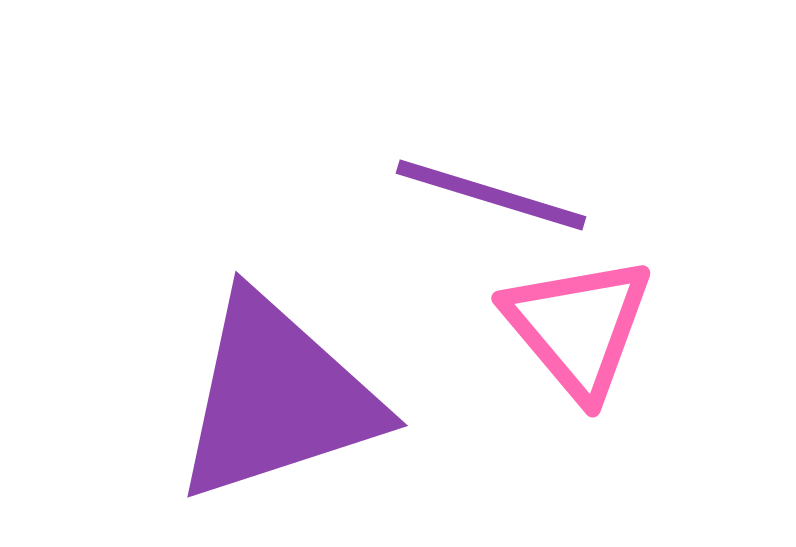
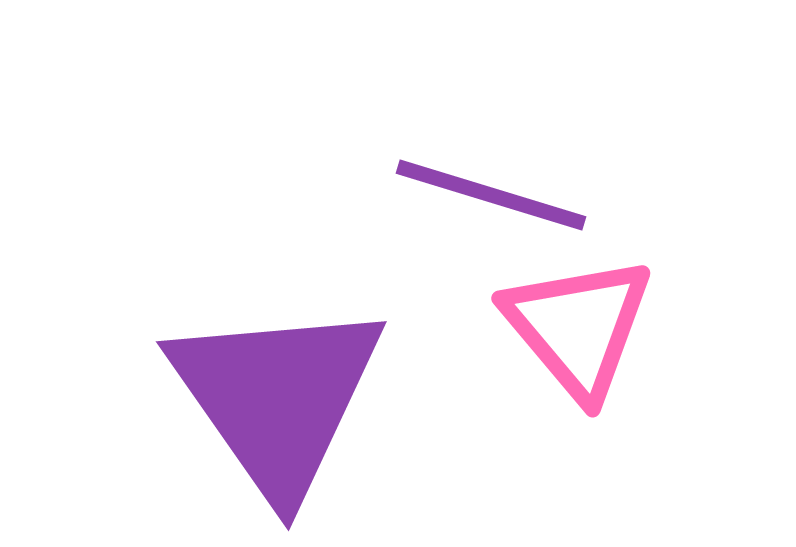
purple triangle: rotated 47 degrees counterclockwise
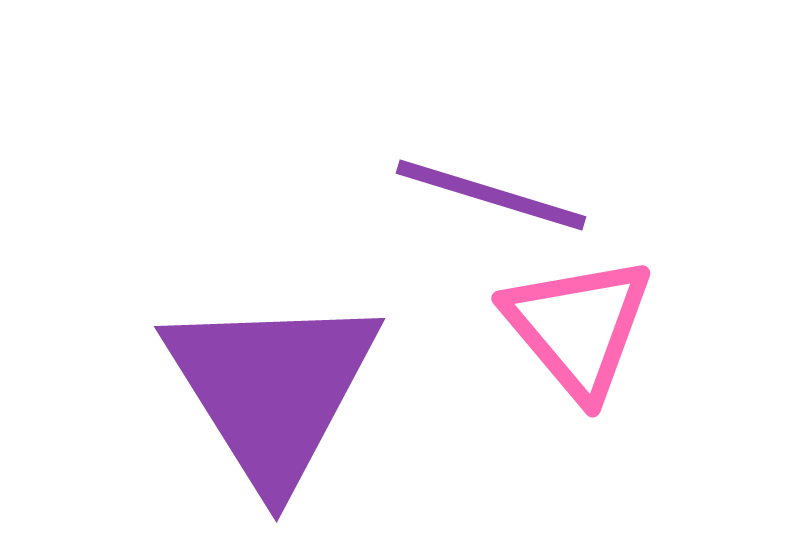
purple triangle: moved 5 px left, 9 px up; rotated 3 degrees clockwise
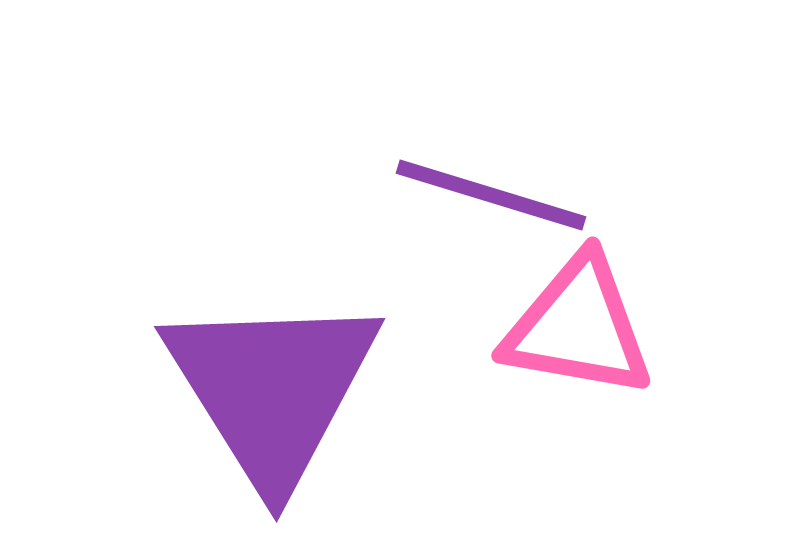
pink triangle: rotated 40 degrees counterclockwise
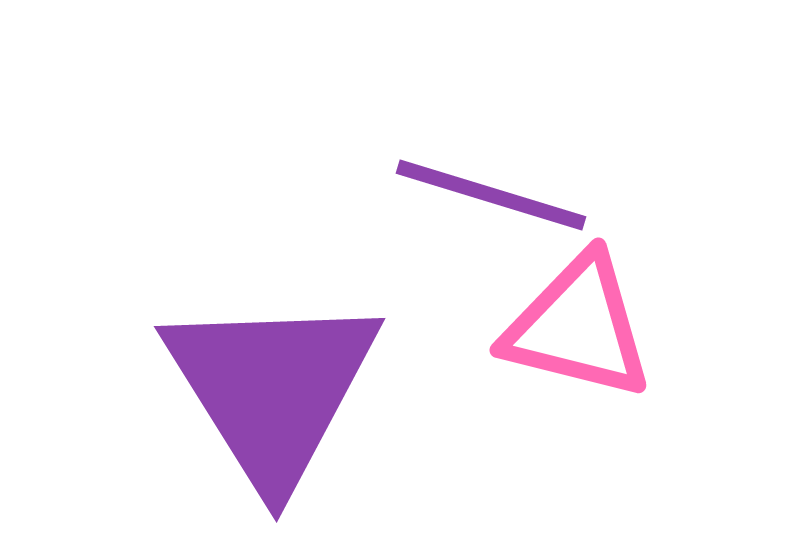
pink triangle: rotated 4 degrees clockwise
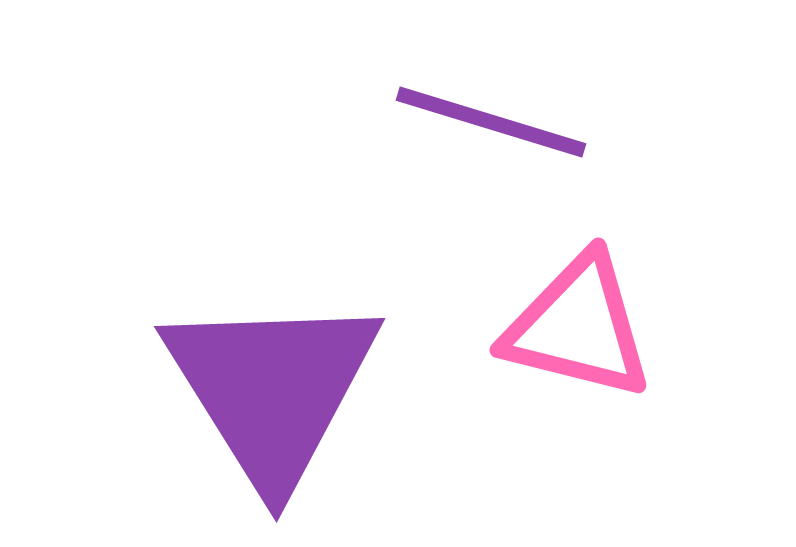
purple line: moved 73 px up
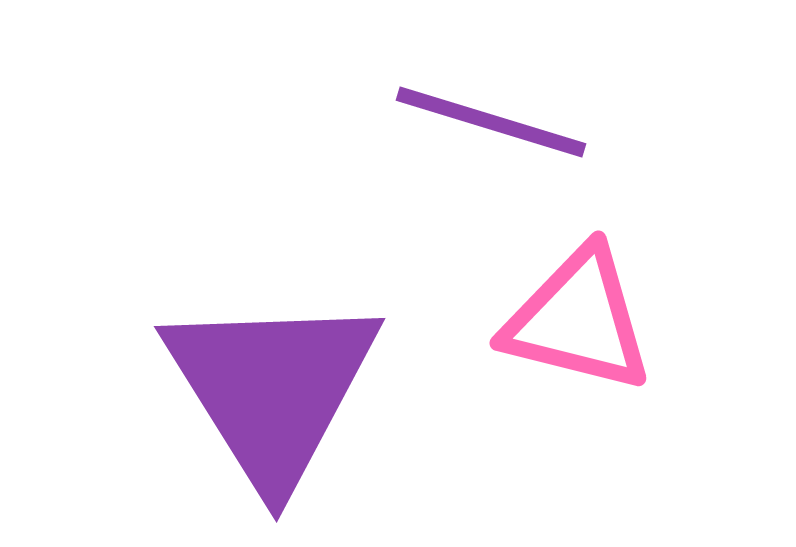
pink triangle: moved 7 px up
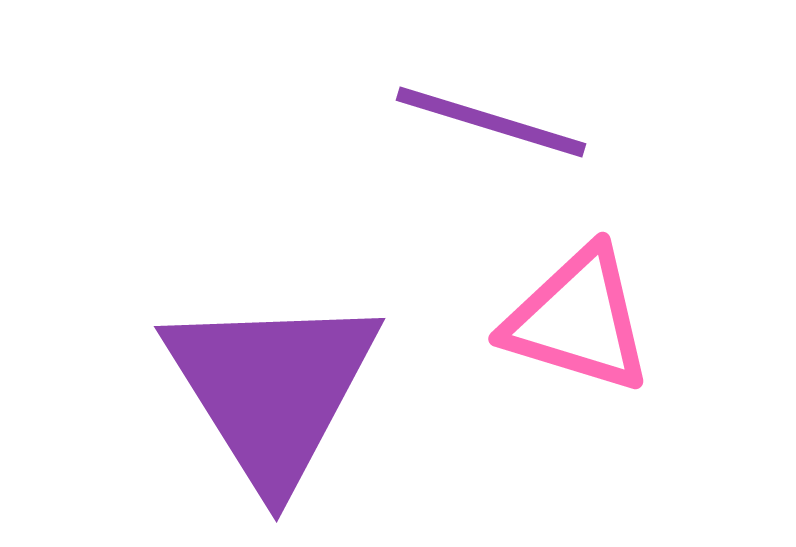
pink triangle: rotated 3 degrees clockwise
